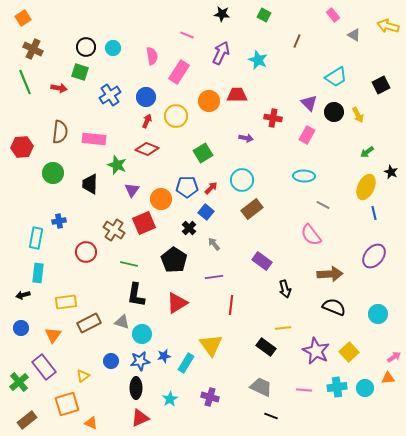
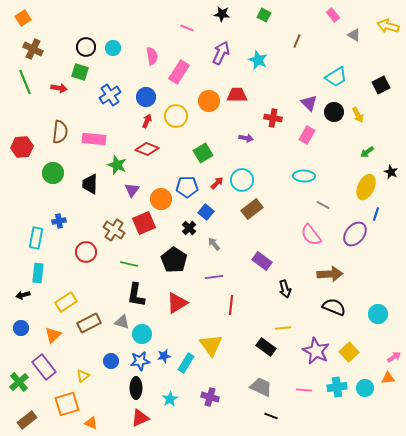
pink line at (187, 35): moved 7 px up
red arrow at (211, 188): moved 6 px right, 5 px up
blue line at (374, 213): moved 2 px right, 1 px down; rotated 32 degrees clockwise
purple ellipse at (374, 256): moved 19 px left, 22 px up
yellow rectangle at (66, 302): rotated 25 degrees counterclockwise
orange triangle at (53, 335): rotated 12 degrees clockwise
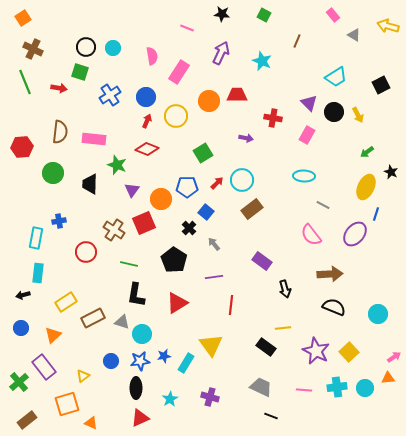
cyan star at (258, 60): moved 4 px right, 1 px down
brown rectangle at (89, 323): moved 4 px right, 5 px up
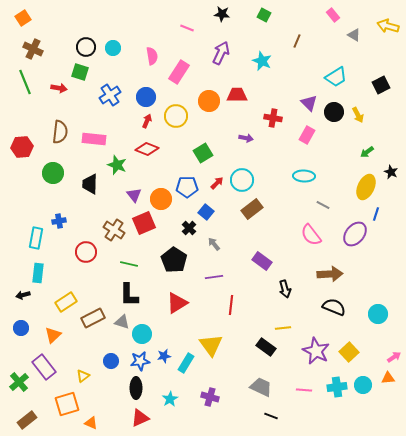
purple triangle at (132, 190): moved 2 px right, 5 px down; rotated 14 degrees counterclockwise
black L-shape at (136, 295): moved 7 px left; rotated 10 degrees counterclockwise
cyan circle at (365, 388): moved 2 px left, 3 px up
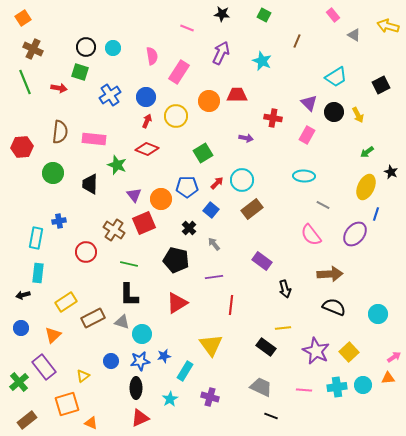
blue square at (206, 212): moved 5 px right, 2 px up
black pentagon at (174, 260): moved 2 px right; rotated 20 degrees counterclockwise
cyan rectangle at (186, 363): moved 1 px left, 8 px down
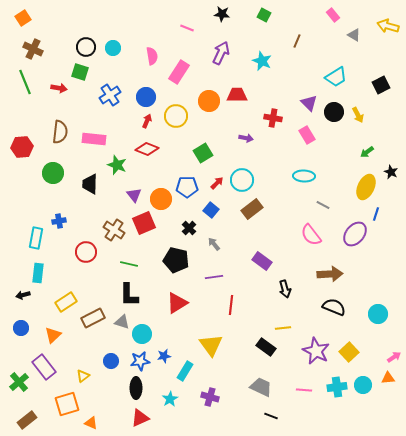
pink rectangle at (307, 135): rotated 60 degrees counterclockwise
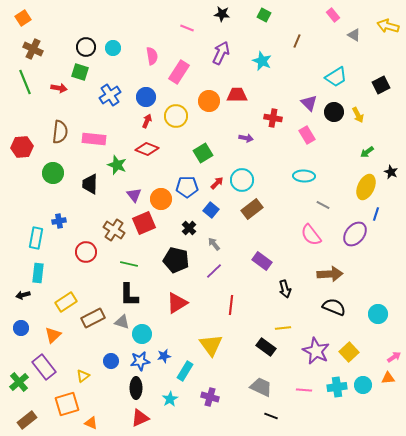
purple line at (214, 277): moved 6 px up; rotated 36 degrees counterclockwise
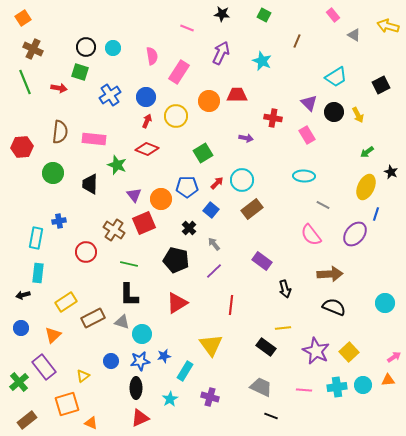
cyan circle at (378, 314): moved 7 px right, 11 px up
orange triangle at (388, 378): moved 2 px down
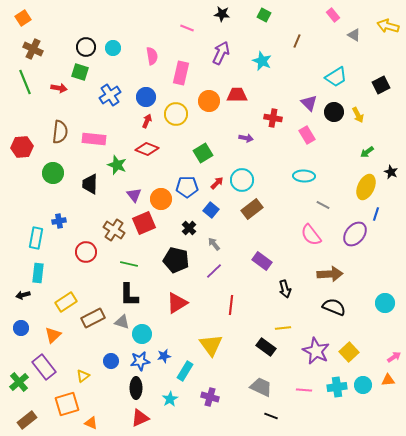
pink rectangle at (179, 72): moved 2 px right, 1 px down; rotated 20 degrees counterclockwise
yellow circle at (176, 116): moved 2 px up
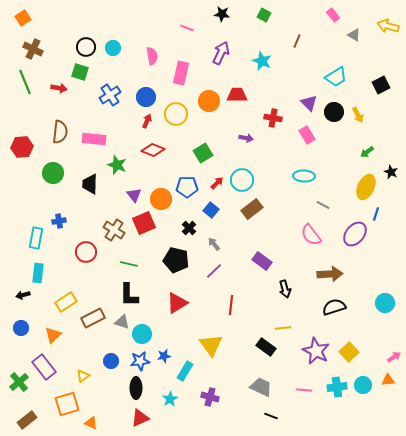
red diamond at (147, 149): moved 6 px right, 1 px down
black semicircle at (334, 307): rotated 40 degrees counterclockwise
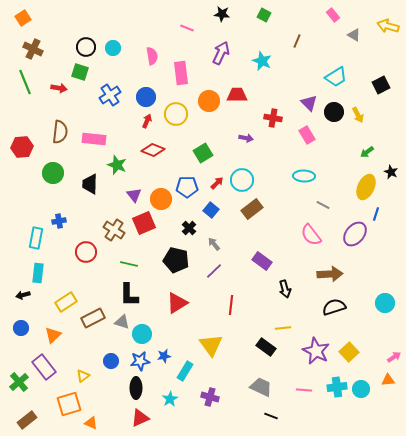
pink rectangle at (181, 73): rotated 20 degrees counterclockwise
cyan circle at (363, 385): moved 2 px left, 4 px down
orange square at (67, 404): moved 2 px right
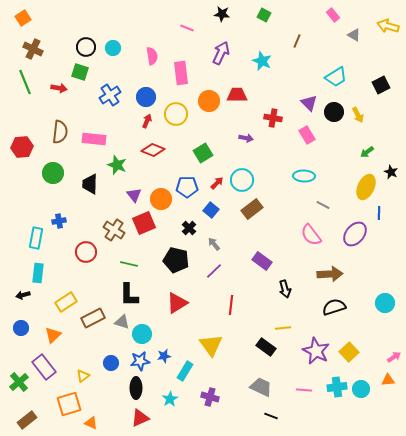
blue line at (376, 214): moved 3 px right, 1 px up; rotated 16 degrees counterclockwise
blue circle at (111, 361): moved 2 px down
